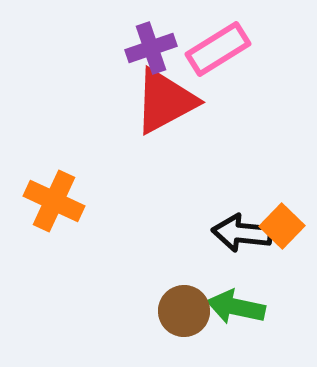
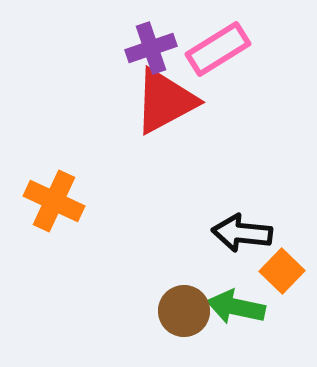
orange square: moved 45 px down
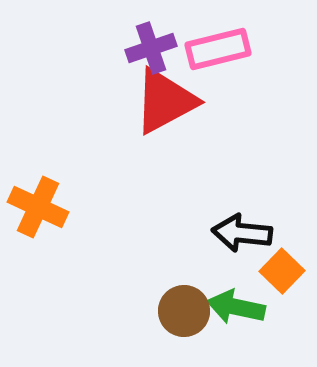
pink rectangle: rotated 18 degrees clockwise
orange cross: moved 16 px left, 6 px down
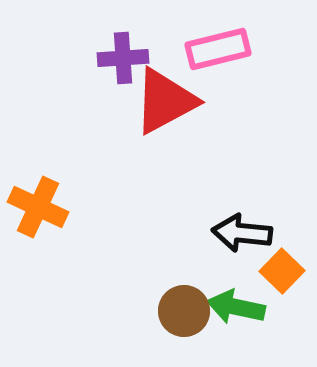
purple cross: moved 28 px left, 10 px down; rotated 15 degrees clockwise
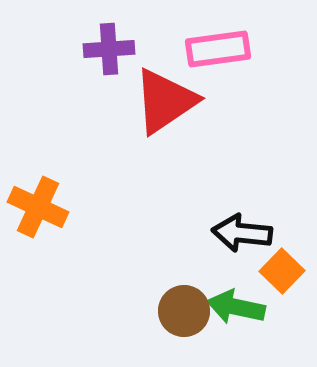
pink rectangle: rotated 6 degrees clockwise
purple cross: moved 14 px left, 9 px up
red triangle: rotated 6 degrees counterclockwise
